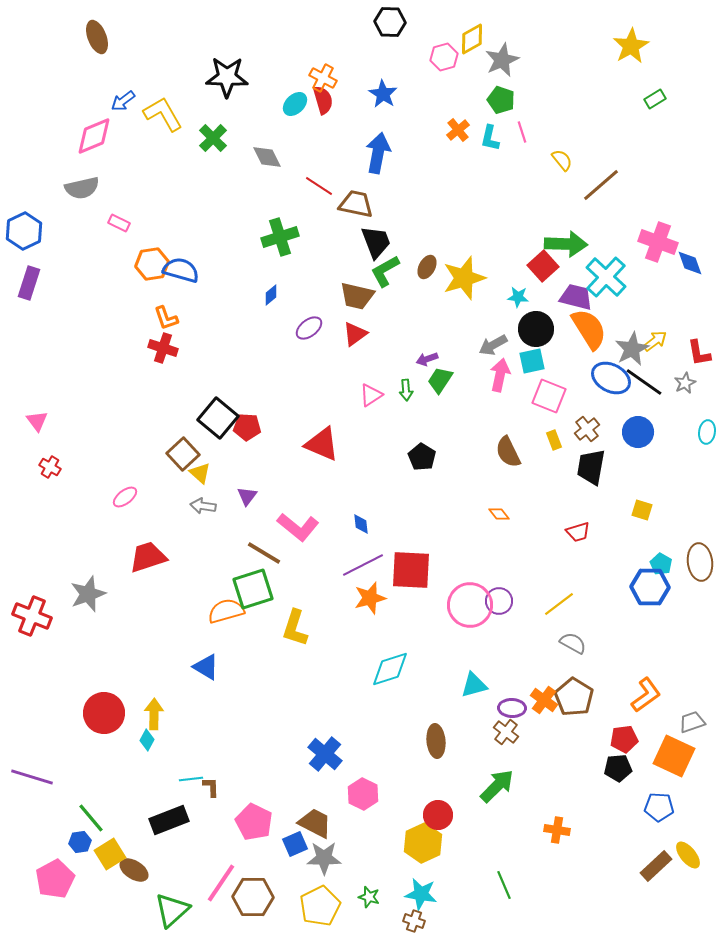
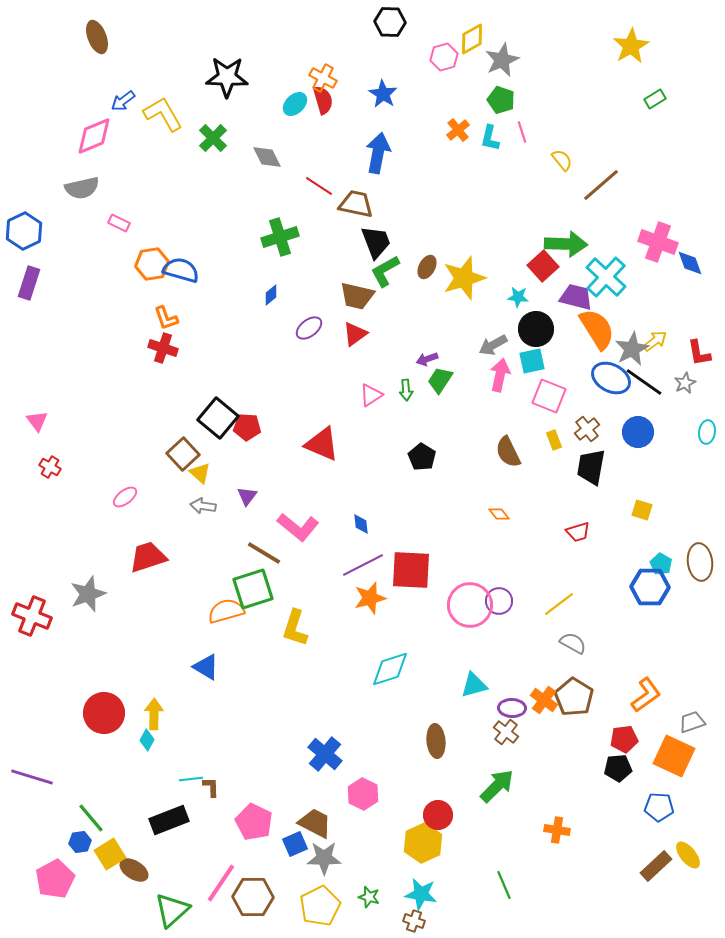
orange semicircle at (589, 329): moved 8 px right
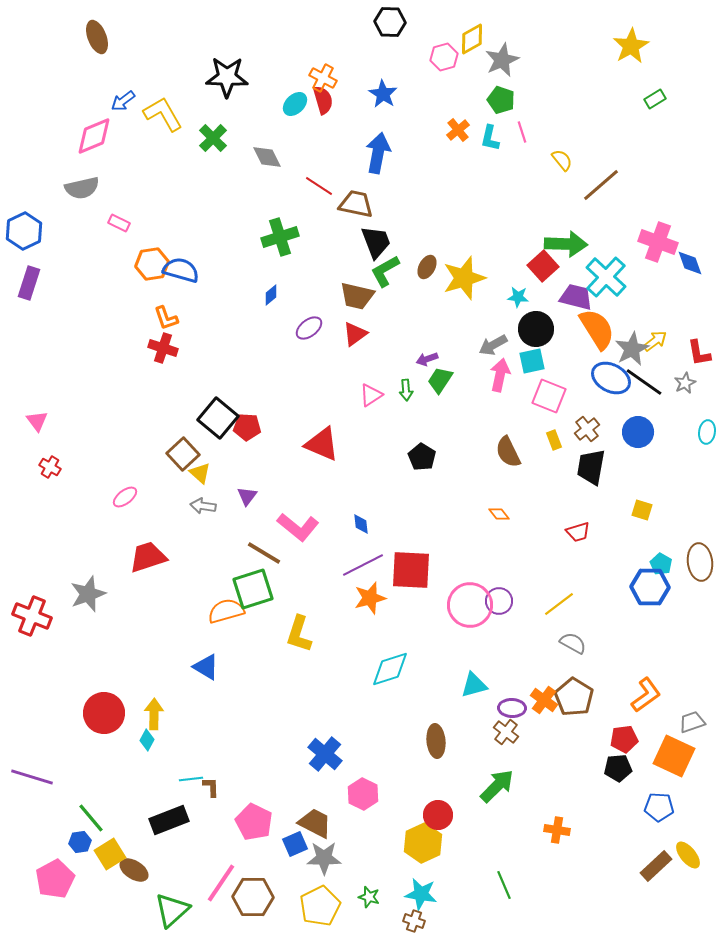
yellow L-shape at (295, 628): moved 4 px right, 6 px down
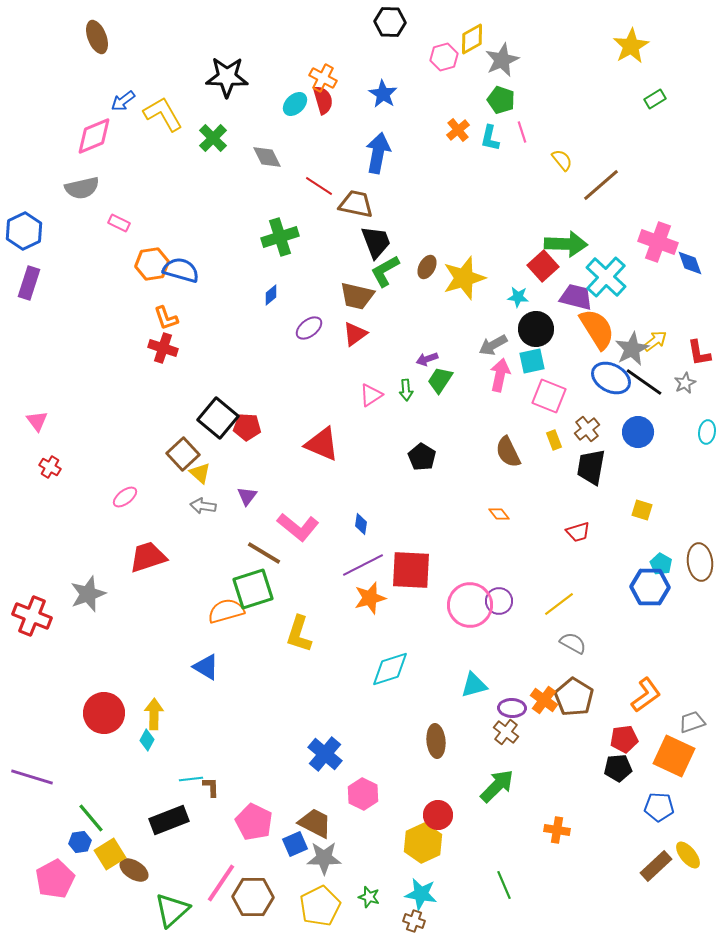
blue diamond at (361, 524): rotated 15 degrees clockwise
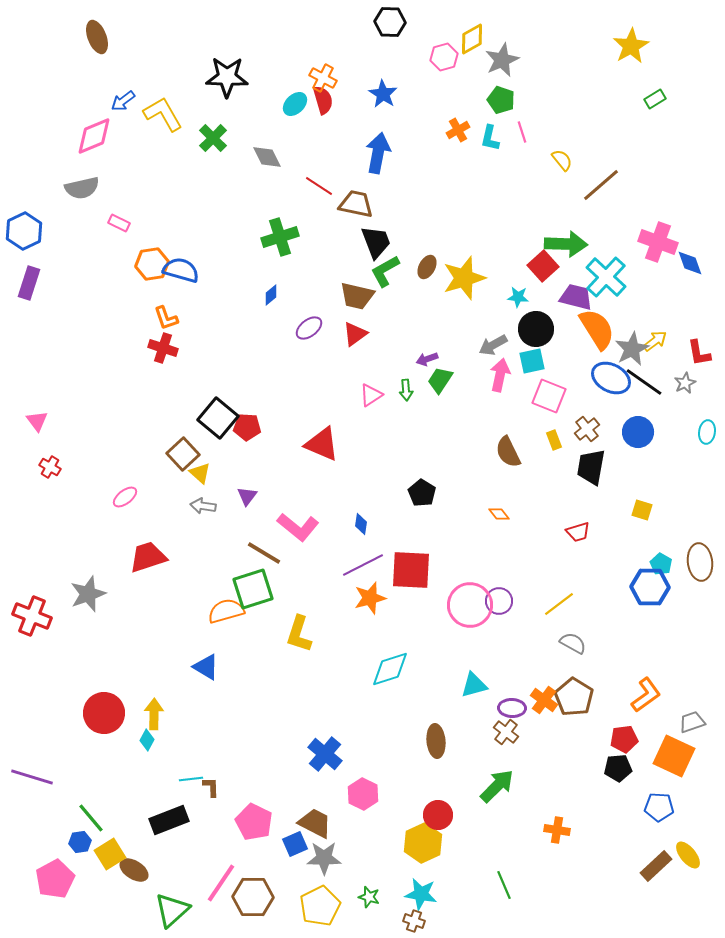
orange cross at (458, 130): rotated 10 degrees clockwise
black pentagon at (422, 457): moved 36 px down
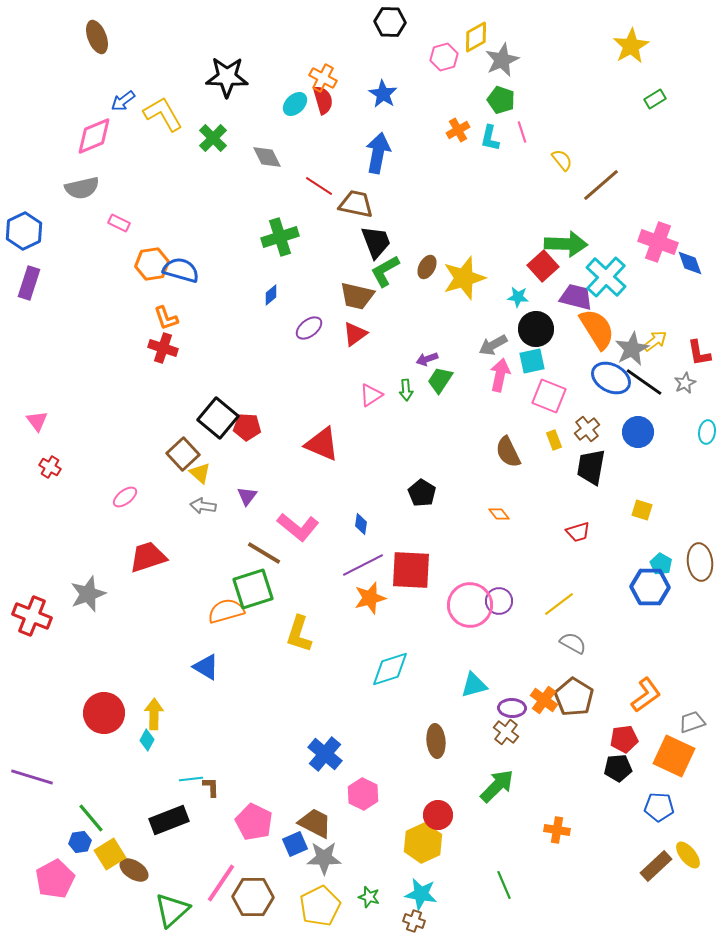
yellow diamond at (472, 39): moved 4 px right, 2 px up
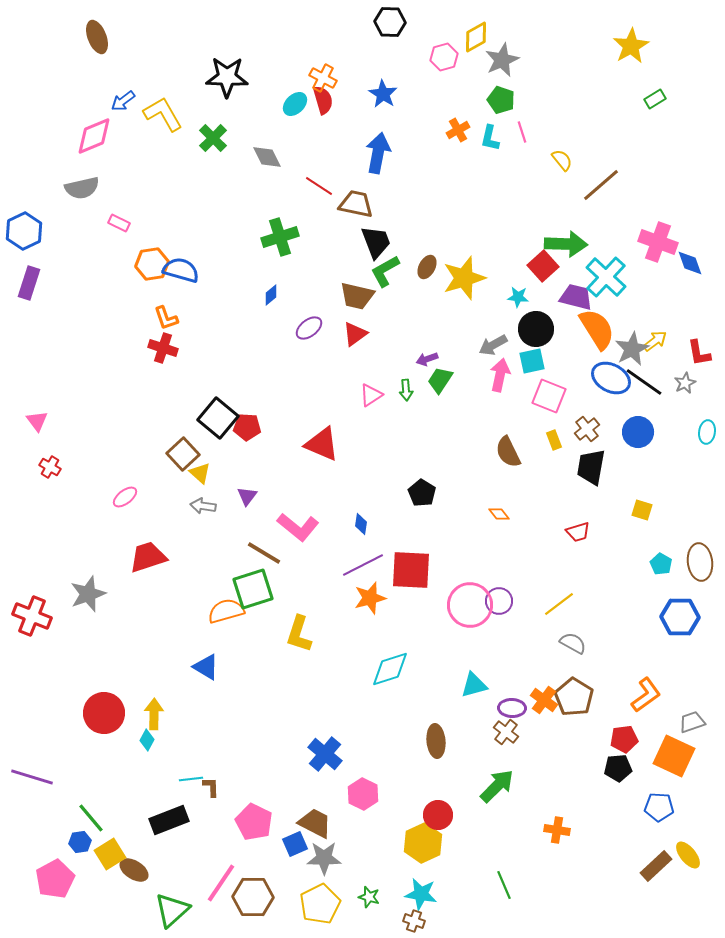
blue hexagon at (650, 587): moved 30 px right, 30 px down
yellow pentagon at (320, 906): moved 2 px up
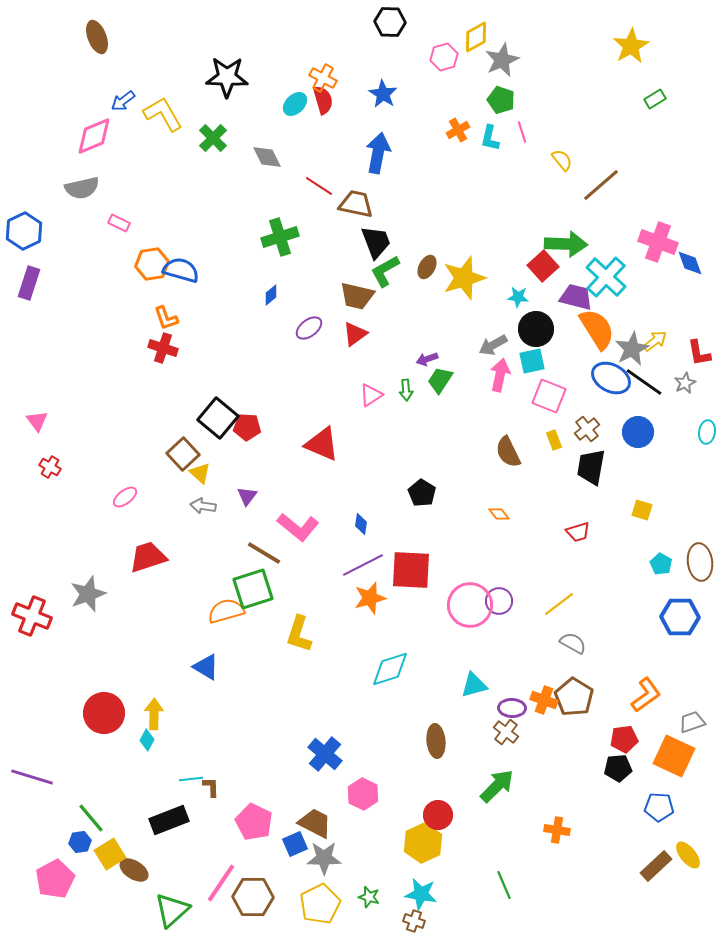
orange cross at (544, 700): rotated 16 degrees counterclockwise
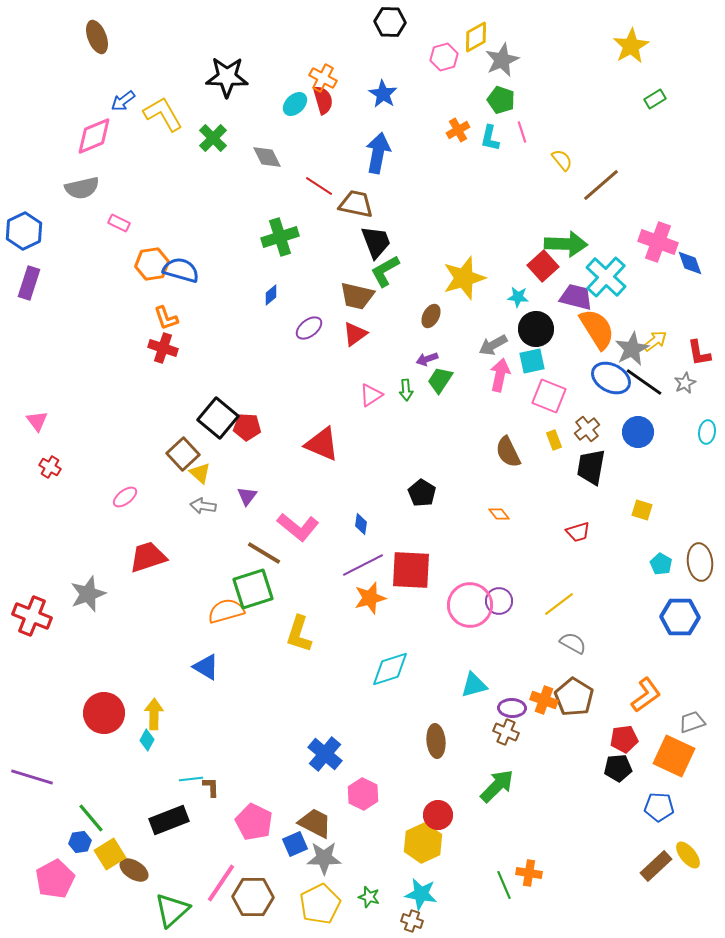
brown ellipse at (427, 267): moved 4 px right, 49 px down
brown cross at (506, 732): rotated 15 degrees counterclockwise
orange cross at (557, 830): moved 28 px left, 43 px down
brown cross at (414, 921): moved 2 px left
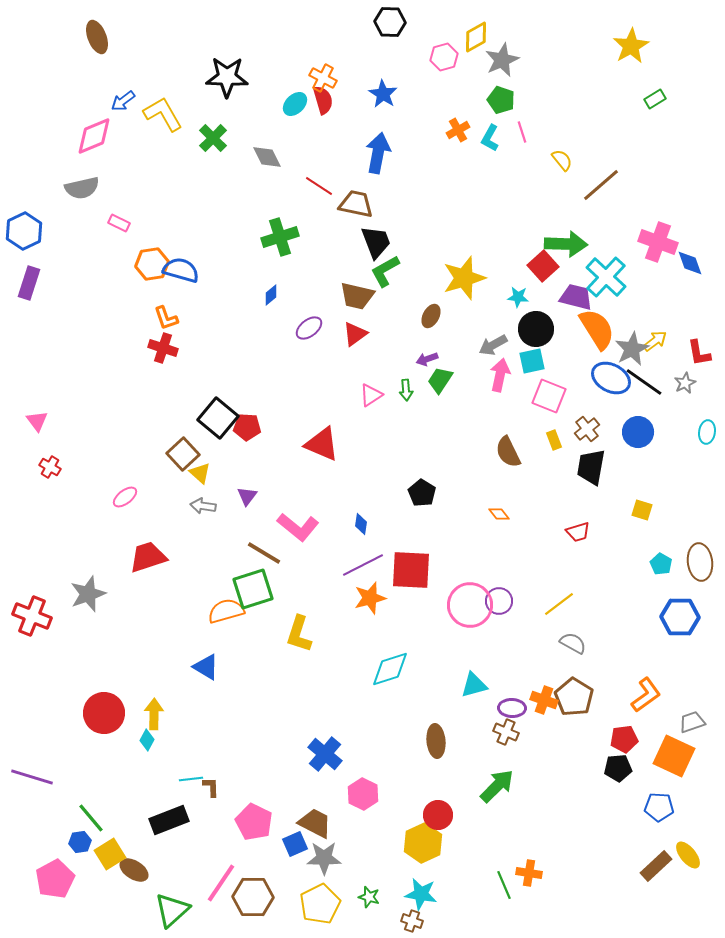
cyan L-shape at (490, 138): rotated 16 degrees clockwise
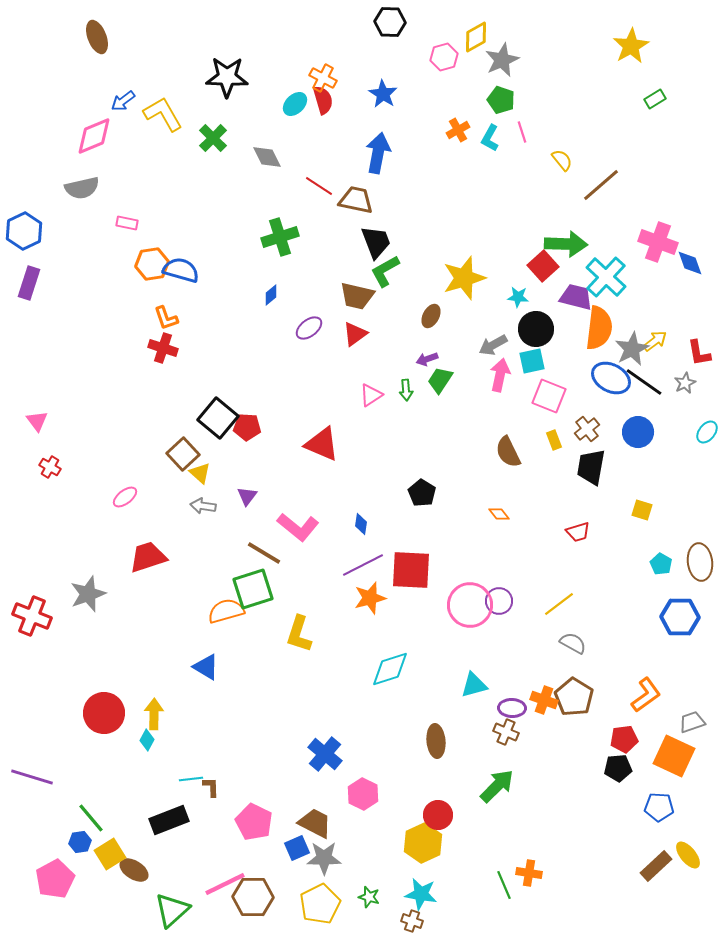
brown trapezoid at (356, 204): moved 4 px up
pink rectangle at (119, 223): moved 8 px right; rotated 15 degrees counterclockwise
orange semicircle at (597, 329): moved 2 px right, 1 px up; rotated 39 degrees clockwise
cyan ellipse at (707, 432): rotated 30 degrees clockwise
blue square at (295, 844): moved 2 px right, 4 px down
pink line at (221, 883): moved 4 px right, 1 px down; rotated 30 degrees clockwise
